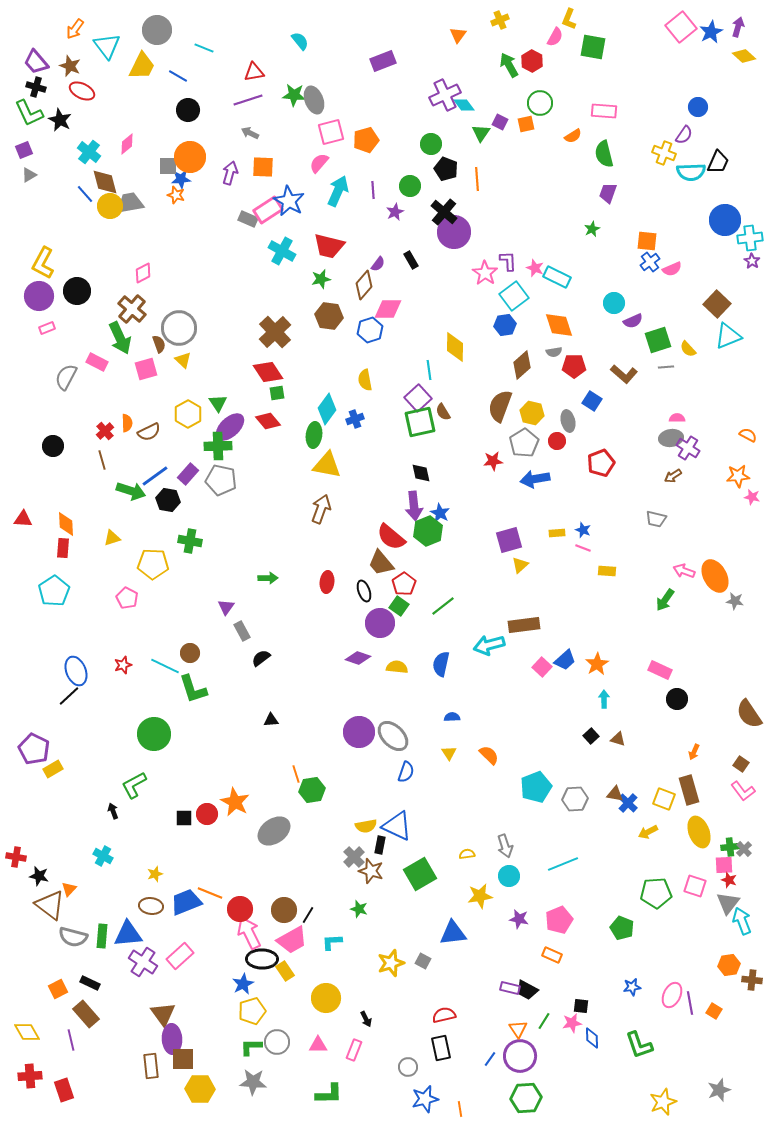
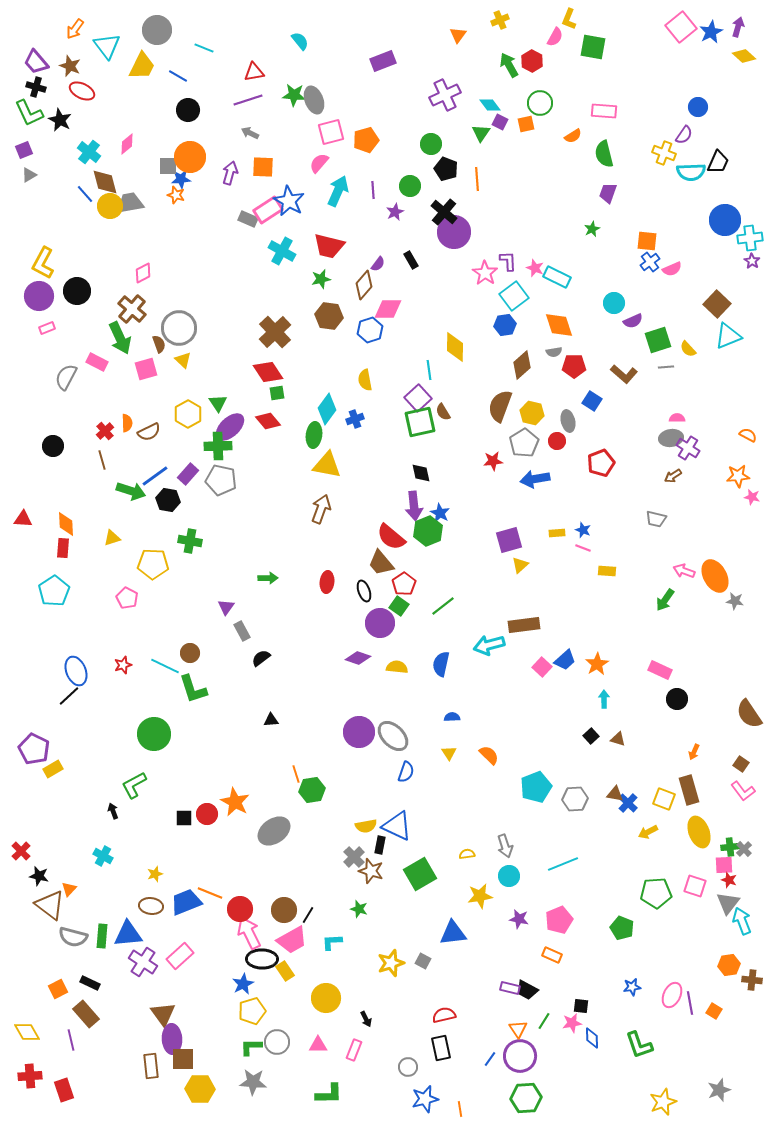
cyan diamond at (464, 105): moved 26 px right
red cross at (16, 857): moved 5 px right, 6 px up; rotated 36 degrees clockwise
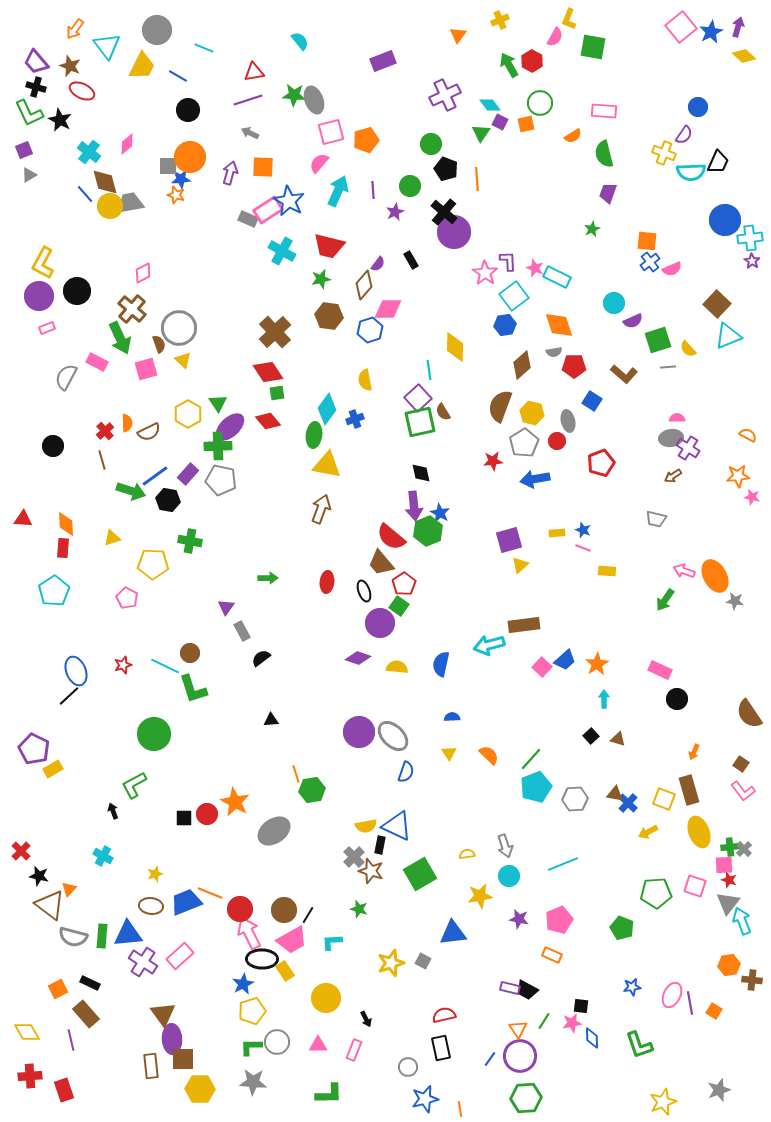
gray line at (666, 367): moved 2 px right
green line at (443, 606): moved 88 px right, 153 px down; rotated 10 degrees counterclockwise
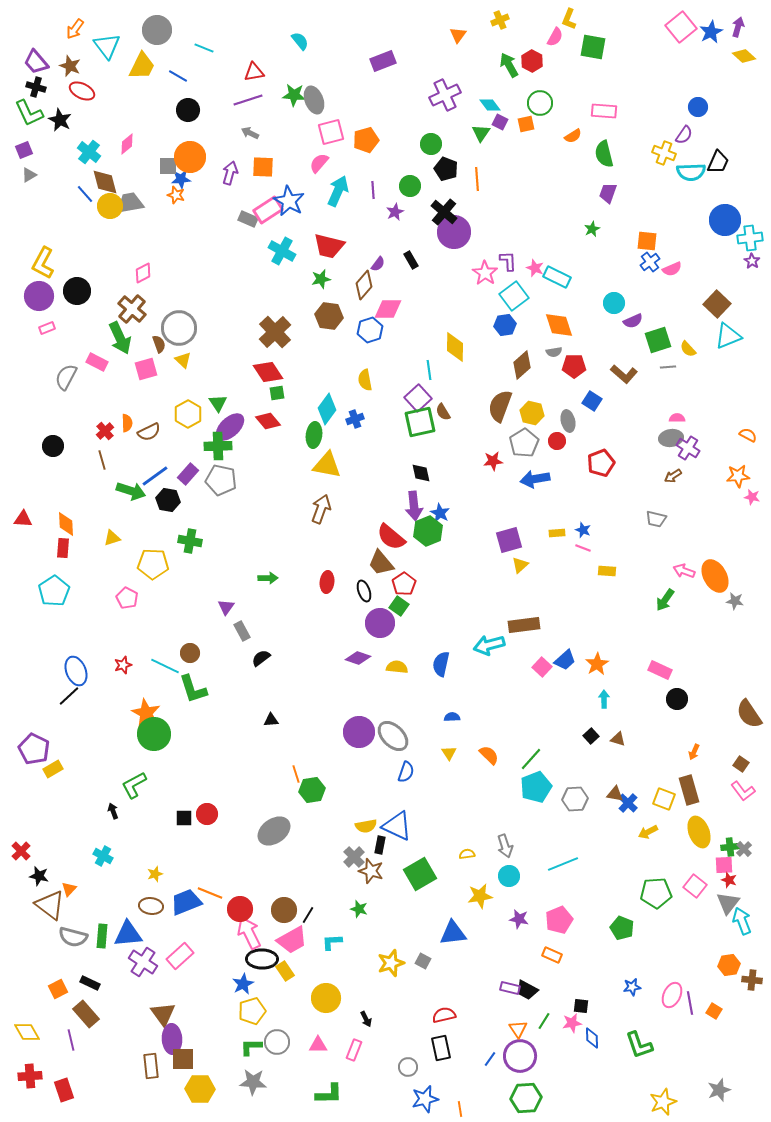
orange star at (235, 802): moved 89 px left, 89 px up
pink square at (695, 886): rotated 20 degrees clockwise
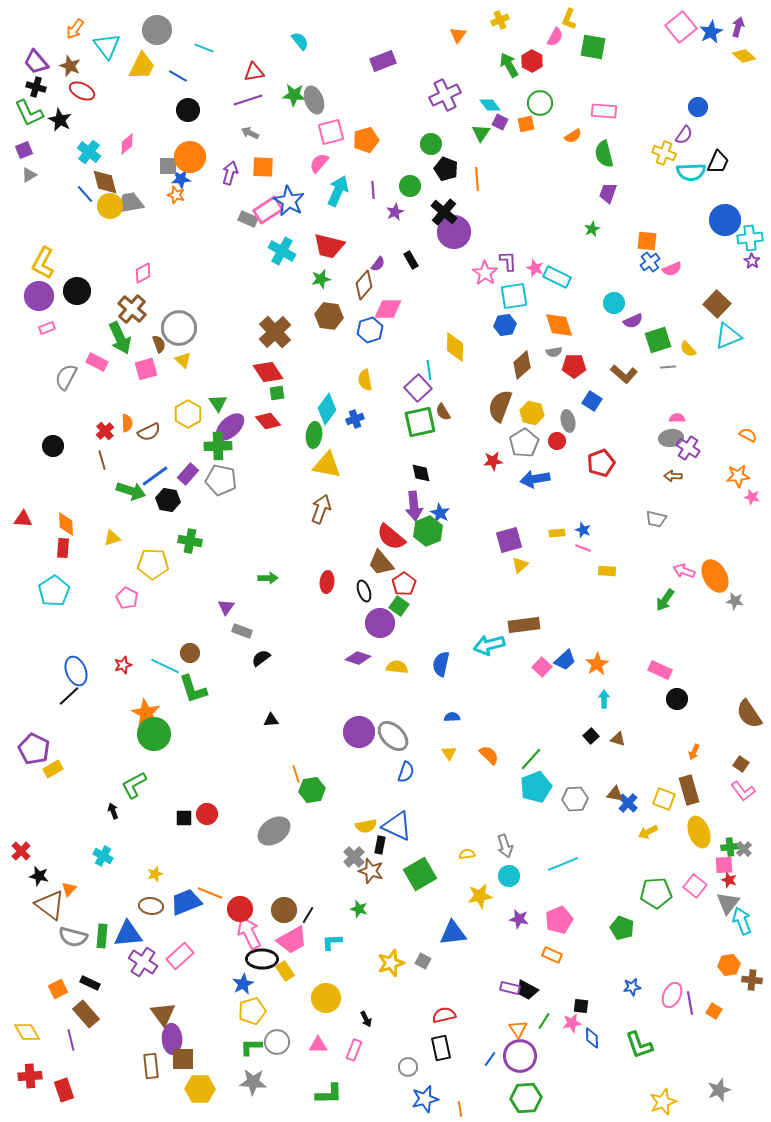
cyan square at (514, 296): rotated 28 degrees clockwise
purple square at (418, 398): moved 10 px up
brown arrow at (673, 476): rotated 36 degrees clockwise
gray rectangle at (242, 631): rotated 42 degrees counterclockwise
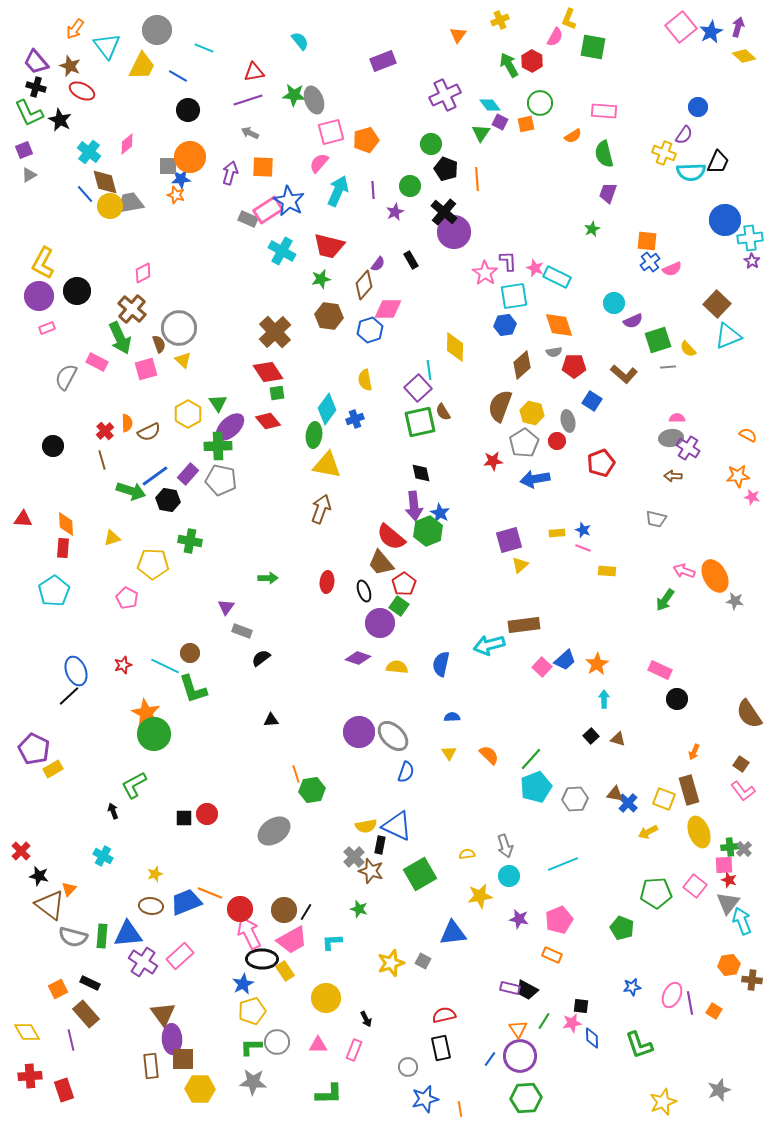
black line at (308, 915): moved 2 px left, 3 px up
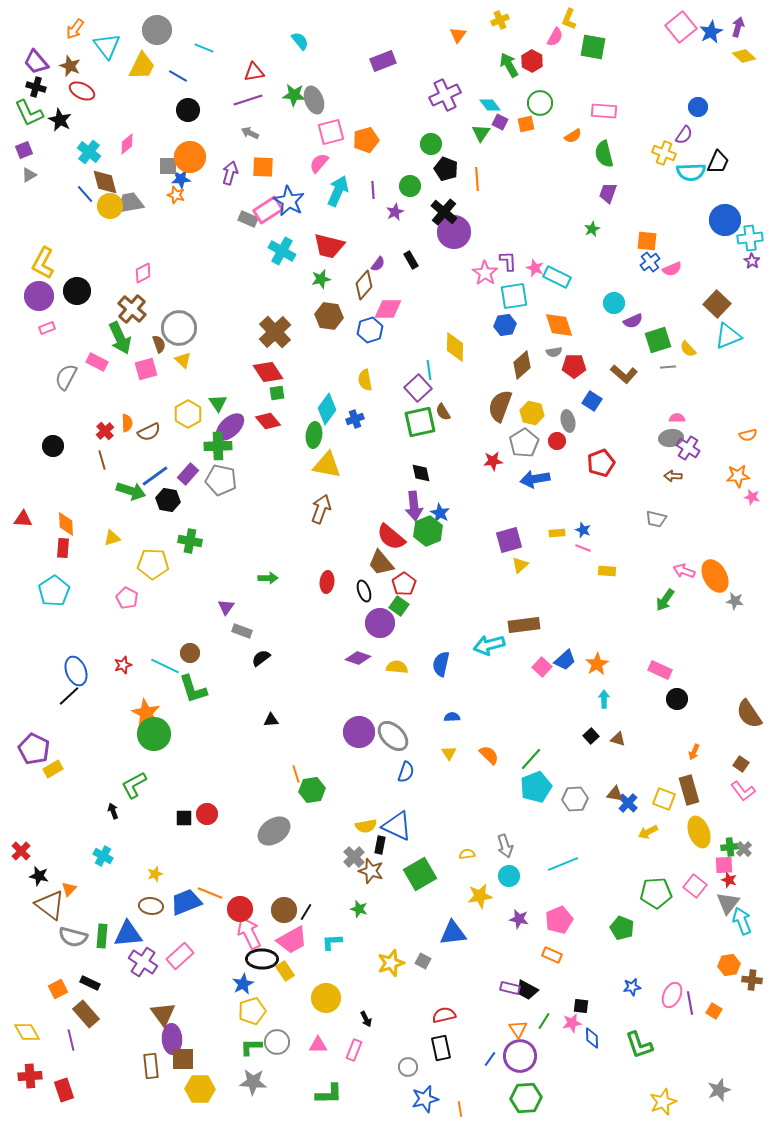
orange semicircle at (748, 435): rotated 138 degrees clockwise
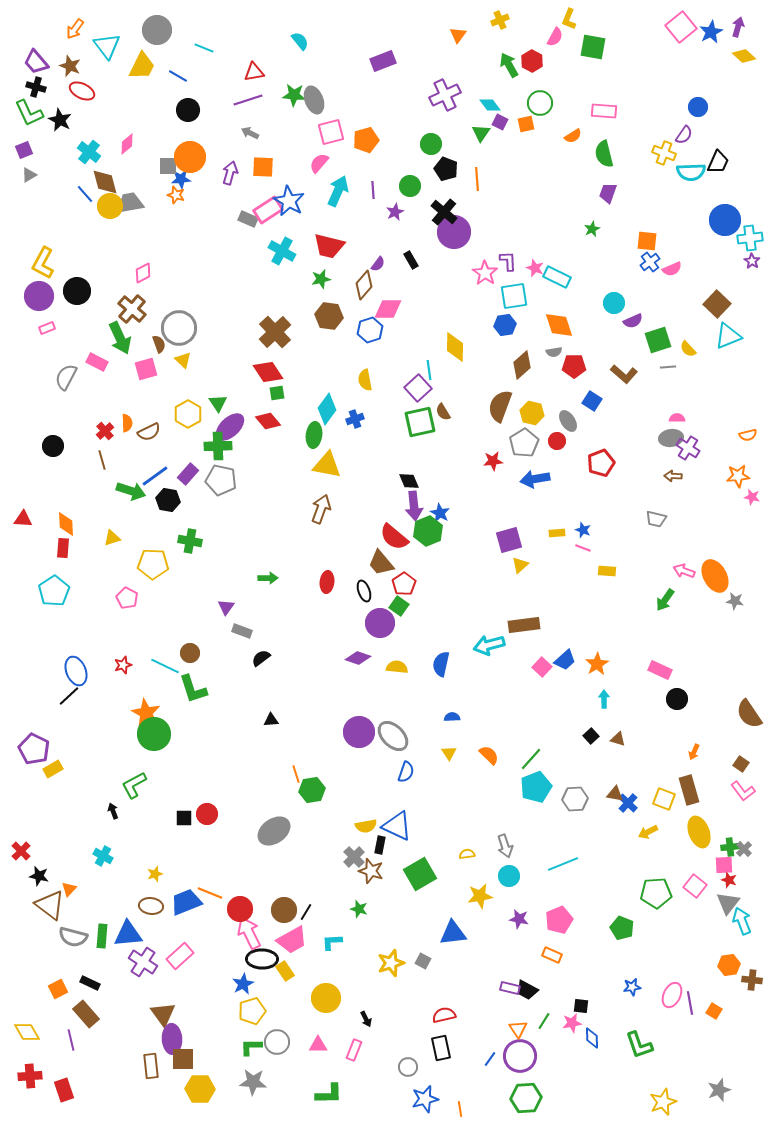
gray ellipse at (568, 421): rotated 20 degrees counterclockwise
black diamond at (421, 473): moved 12 px left, 8 px down; rotated 10 degrees counterclockwise
red semicircle at (391, 537): moved 3 px right
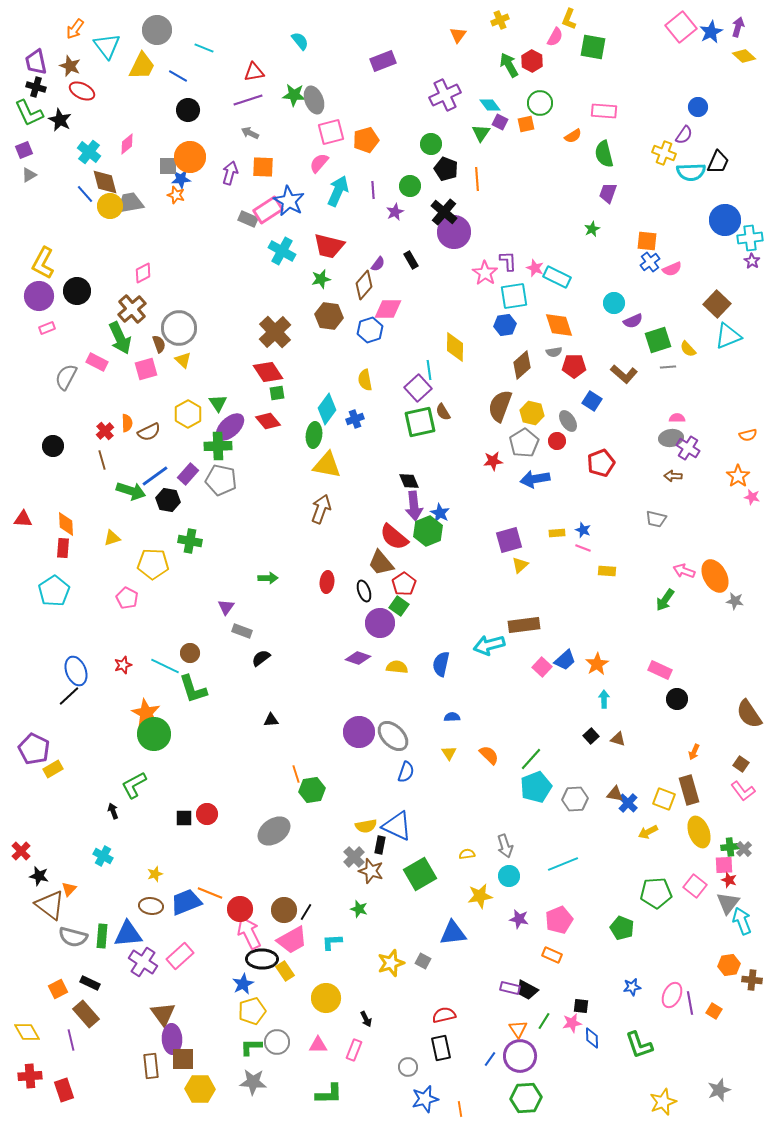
purple trapezoid at (36, 62): rotated 28 degrees clockwise
brown cross at (132, 309): rotated 8 degrees clockwise
orange star at (738, 476): rotated 30 degrees counterclockwise
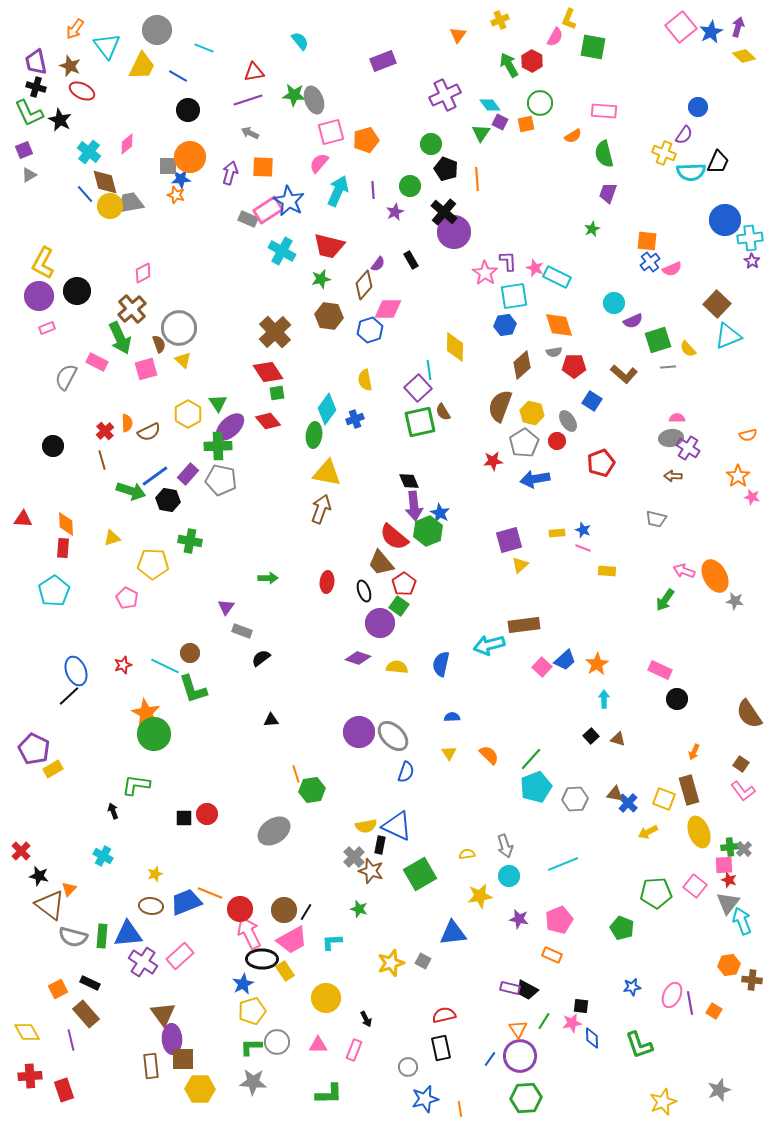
yellow triangle at (327, 465): moved 8 px down
green L-shape at (134, 785): moved 2 px right; rotated 36 degrees clockwise
